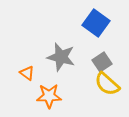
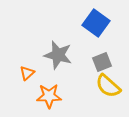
gray star: moved 3 px left, 2 px up
gray square: rotated 12 degrees clockwise
orange triangle: rotated 42 degrees clockwise
yellow semicircle: moved 1 px right, 2 px down
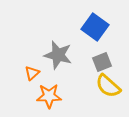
blue square: moved 1 px left, 4 px down
orange triangle: moved 5 px right
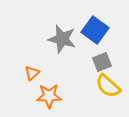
blue square: moved 3 px down
gray star: moved 4 px right, 16 px up
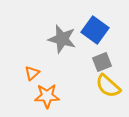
orange star: moved 2 px left
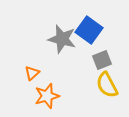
blue square: moved 6 px left
gray square: moved 2 px up
yellow semicircle: moved 1 px left, 1 px up; rotated 20 degrees clockwise
orange star: rotated 15 degrees counterclockwise
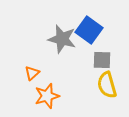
gray square: rotated 24 degrees clockwise
yellow semicircle: rotated 12 degrees clockwise
